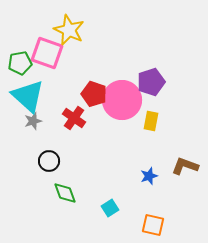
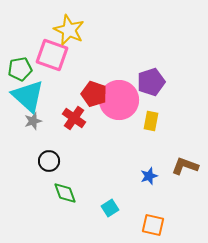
pink square: moved 5 px right, 2 px down
green pentagon: moved 6 px down
pink circle: moved 3 px left
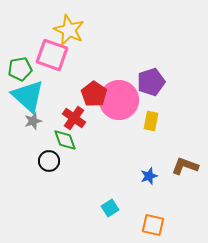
red pentagon: rotated 15 degrees clockwise
green diamond: moved 53 px up
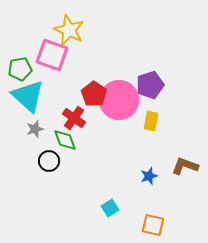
purple pentagon: moved 1 px left, 3 px down
gray star: moved 2 px right, 8 px down
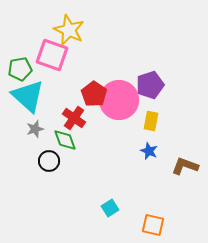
blue star: moved 25 px up; rotated 30 degrees counterclockwise
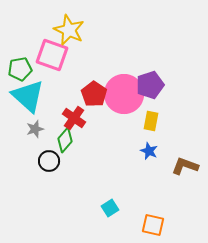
pink circle: moved 5 px right, 6 px up
green diamond: rotated 60 degrees clockwise
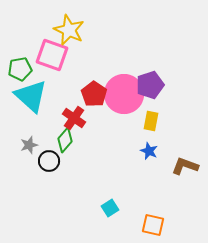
cyan triangle: moved 3 px right
gray star: moved 6 px left, 16 px down
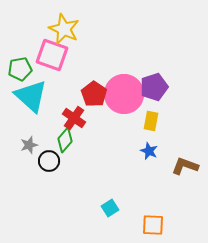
yellow star: moved 5 px left, 1 px up
purple pentagon: moved 4 px right, 2 px down
orange square: rotated 10 degrees counterclockwise
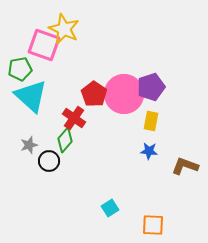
pink square: moved 8 px left, 10 px up
purple pentagon: moved 3 px left
blue star: rotated 18 degrees counterclockwise
